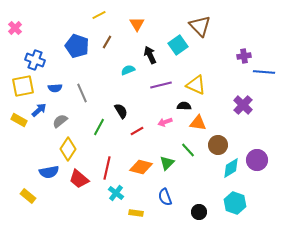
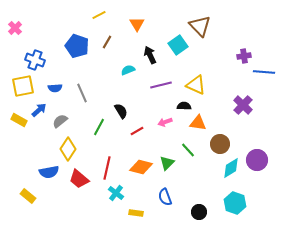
brown circle at (218, 145): moved 2 px right, 1 px up
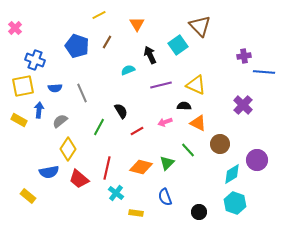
blue arrow at (39, 110): rotated 42 degrees counterclockwise
orange triangle at (198, 123): rotated 18 degrees clockwise
cyan diamond at (231, 168): moved 1 px right, 6 px down
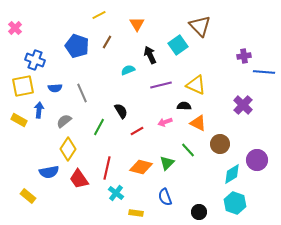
gray semicircle at (60, 121): moved 4 px right
red trapezoid at (79, 179): rotated 15 degrees clockwise
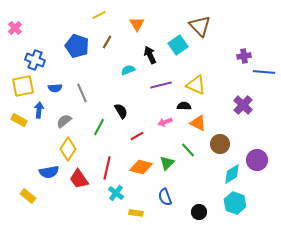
red line at (137, 131): moved 5 px down
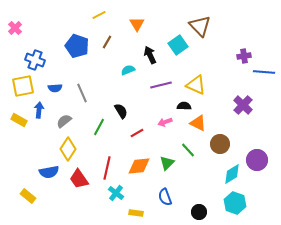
red line at (137, 136): moved 3 px up
orange diamond at (141, 167): moved 2 px left, 1 px up; rotated 20 degrees counterclockwise
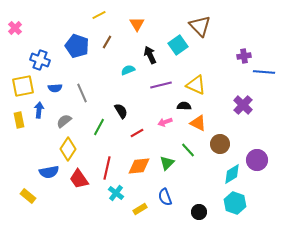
blue cross at (35, 60): moved 5 px right
yellow rectangle at (19, 120): rotated 49 degrees clockwise
yellow rectangle at (136, 213): moved 4 px right, 4 px up; rotated 40 degrees counterclockwise
